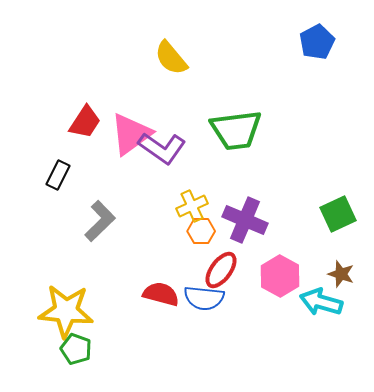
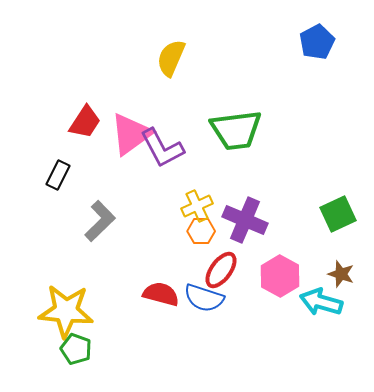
yellow semicircle: rotated 63 degrees clockwise
purple L-shape: rotated 27 degrees clockwise
yellow cross: moved 5 px right
blue semicircle: rotated 12 degrees clockwise
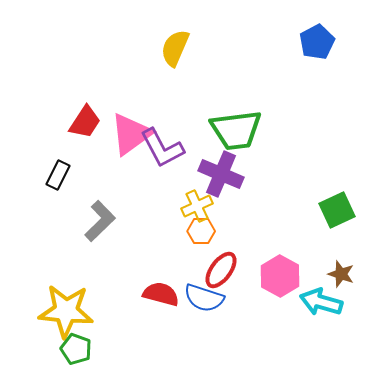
yellow semicircle: moved 4 px right, 10 px up
green square: moved 1 px left, 4 px up
purple cross: moved 24 px left, 46 px up
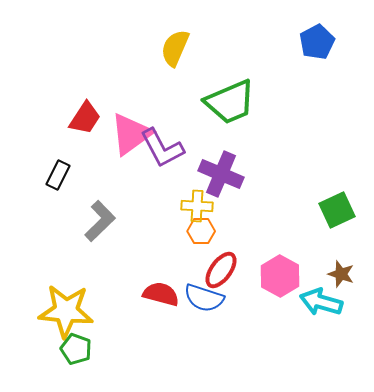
red trapezoid: moved 4 px up
green trapezoid: moved 6 px left, 28 px up; rotated 16 degrees counterclockwise
yellow cross: rotated 28 degrees clockwise
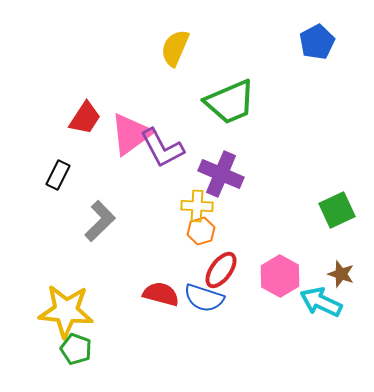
orange hexagon: rotated 16 degrees counterclockwise
cyan arrow: rotated 9 degrees clockwise
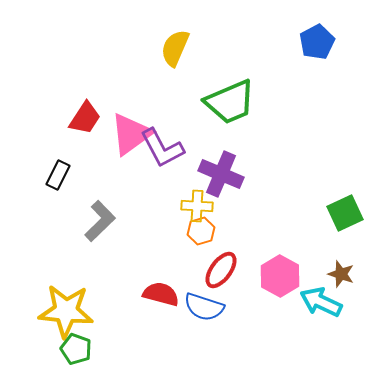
green square: moved 8 px right, 3 px down
blue semicircle: moved 9 px down
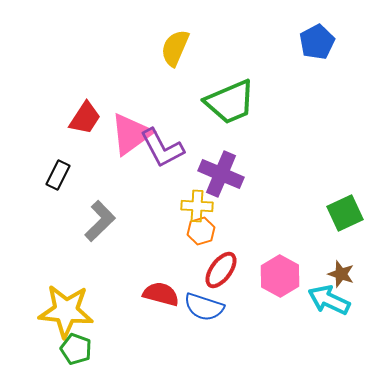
cyan arrow: moved 8 px right, 2 px up
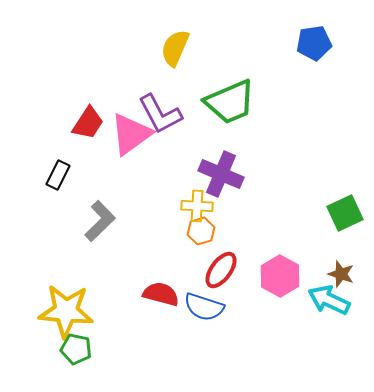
blue pentagon: moved 3 px left, 1 px down; rotated 20 degrees clockwise
red trapezoid: moved 3 px right, 5 px down
purple L-shape: moved 2 px left, 34 px up
green pentagon: rotated 8 degrees counterclockwise
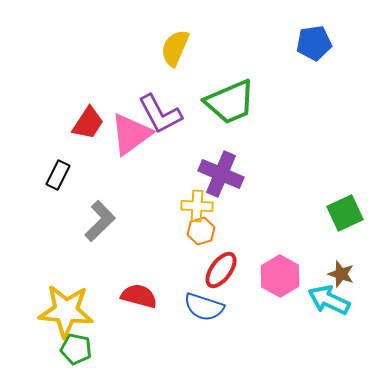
red semicircle: moved 22 px left, 2 px down
